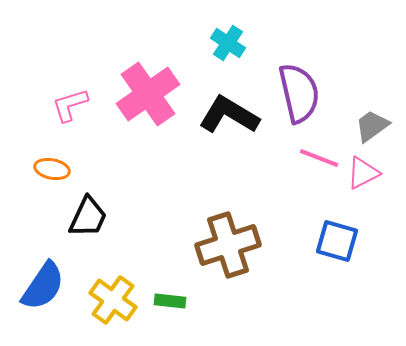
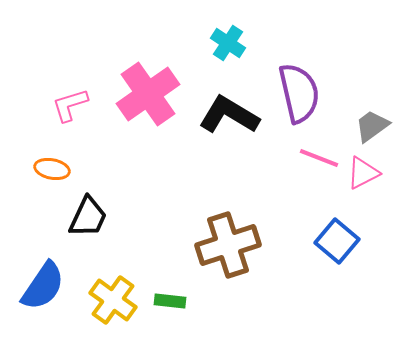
blue square: rotated 24 degrees clockwise
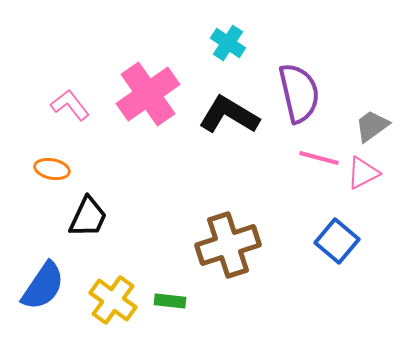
pink L-shape: rotated 69 degrees clockwise
pink line: rotated 6 degrees counterclockwise
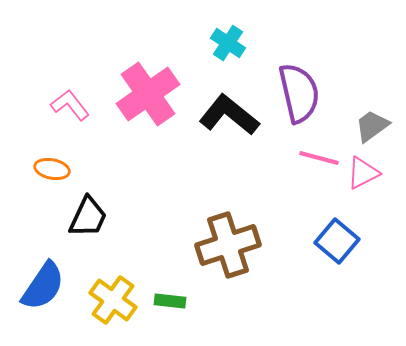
black L-shape: rotated 8 degrees clockwise
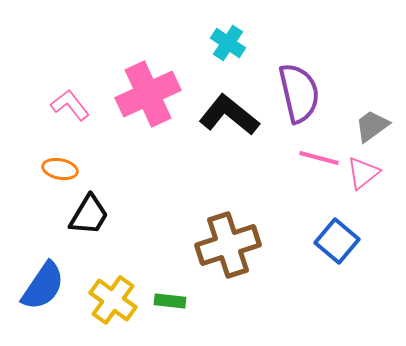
pink cross: rotated 10 degrees clockwise
orange ellipse: moved 8 px right
pink triangle: rotated 12 degrees counterclockwise
black trapezoid: moved 1 px right, 2 px up; rotated 6 degrees clockwise
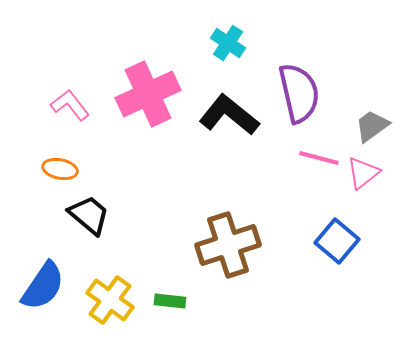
black trapezoid: rotated 81 degrees counterclockwise
yellow cross: moved 3 px left
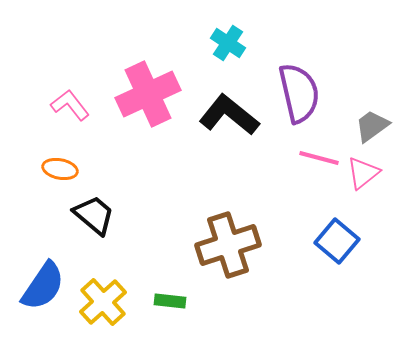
black trapezoid: moved 5 px right
yellow cross: moved 7 px left, 2 px down; rotated 12 degrees clockwise
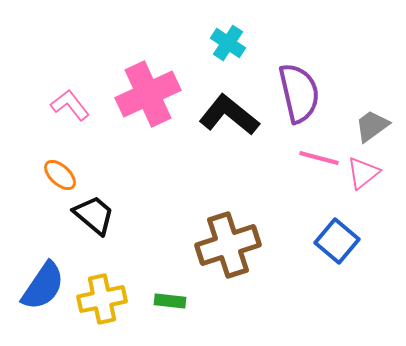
orange ellipse: moved 6 px down; rotated 32 degrees clockwise
yellow cross: moved 1 px left, 3 px up; rotated 30 degrees clockwise
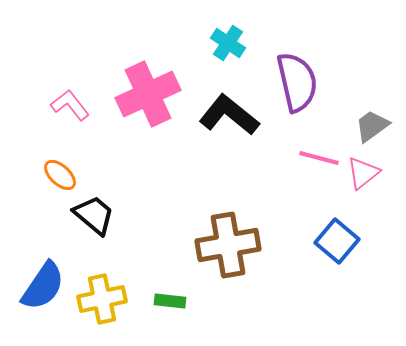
purple semicircle: moved 2 px left, 11 px up
brown cross: rotated 8 degrees clockwise
